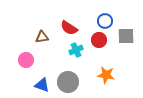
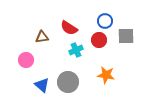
blue triangle: rotated 21 degrees clockwise
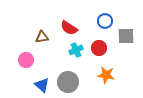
red circle: moved 8 px down
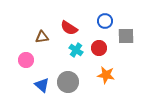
cyan cross: rotated 32 degrees counterclockwise
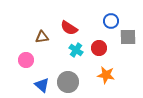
blue circle: moved 6 px right
gray square: moved 2 px right, 1 px down
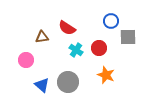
red semicircle: moved 2 px left
orange star: rotated 12 degrees clockwise
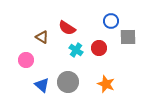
brown triangle: rotated 40 degrees clockwise
orange star: moved 9 px down
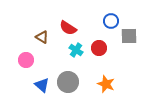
red semicircle: moved 1 px right
gray square: moved 1 px right, 1 px up
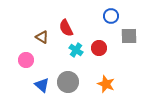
blue circle: moved 5 px up
red semicircle: moved 2 px left; rotated 30 degrees clockwise
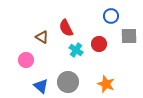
red circle: moved 4 px up
blue triangle: moved 1 px left, 1 px down
